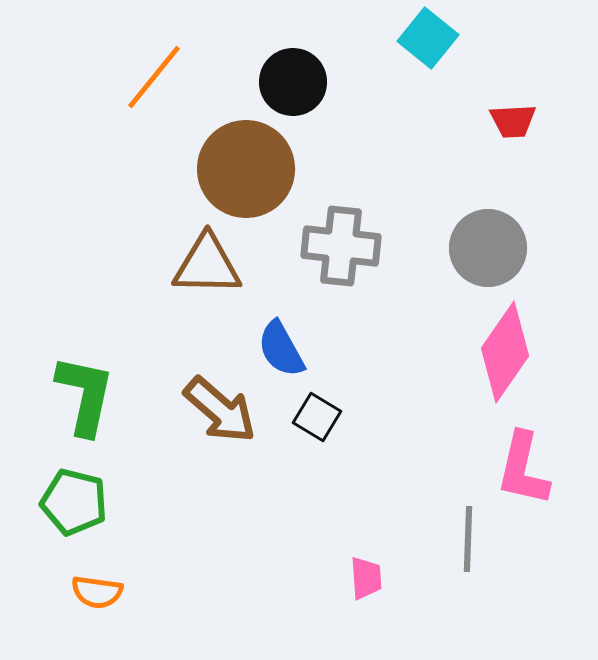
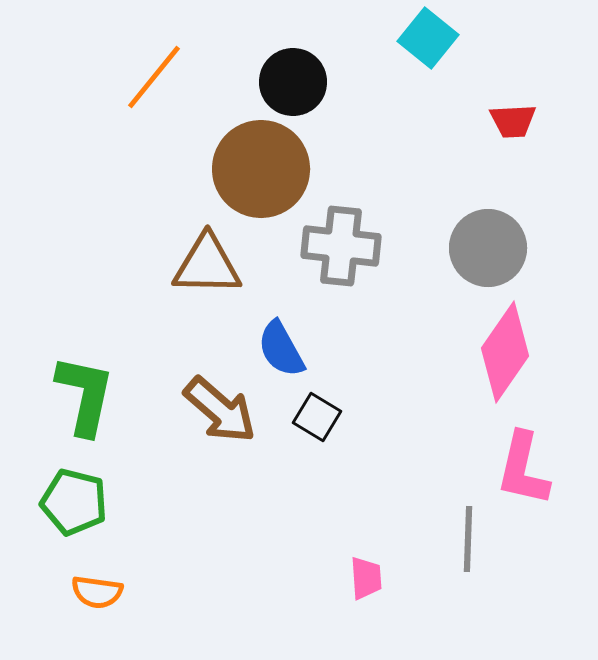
brown circle: moved 15 px right
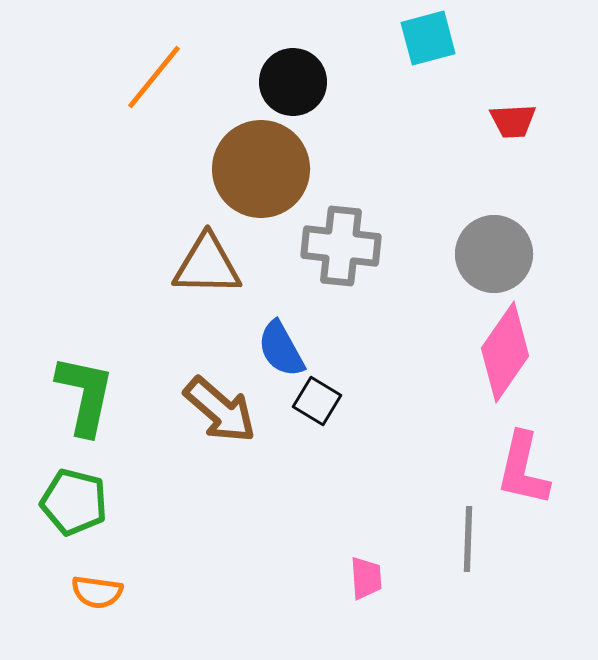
cyan square: rotated 36 degrees clockwise
gray circle: moved 6 px right, 6 px down
black square: moved 16 px up
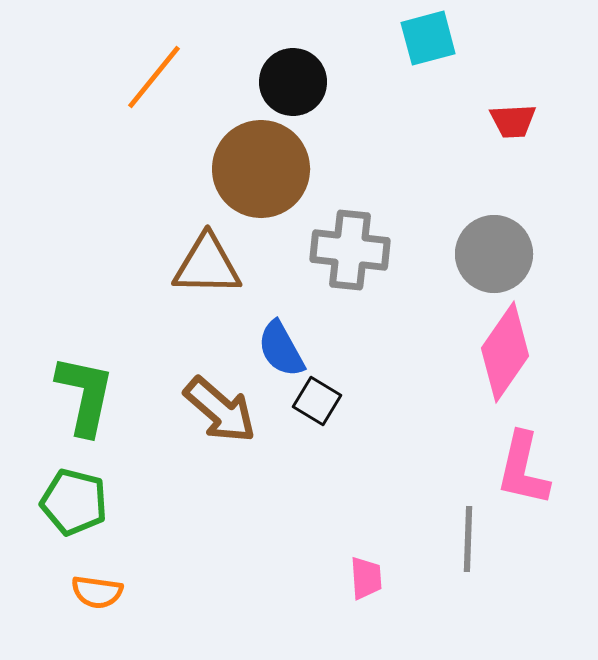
gray cross: moved 9 px right, 4 px down
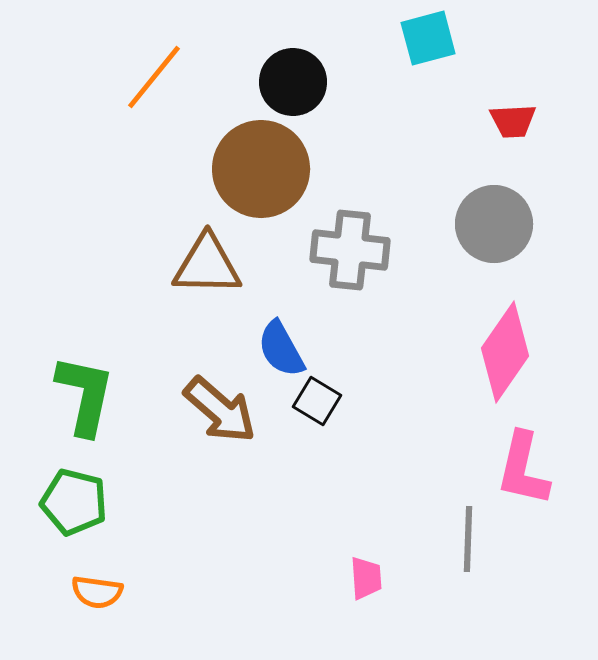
gray circle: moved 30 px up
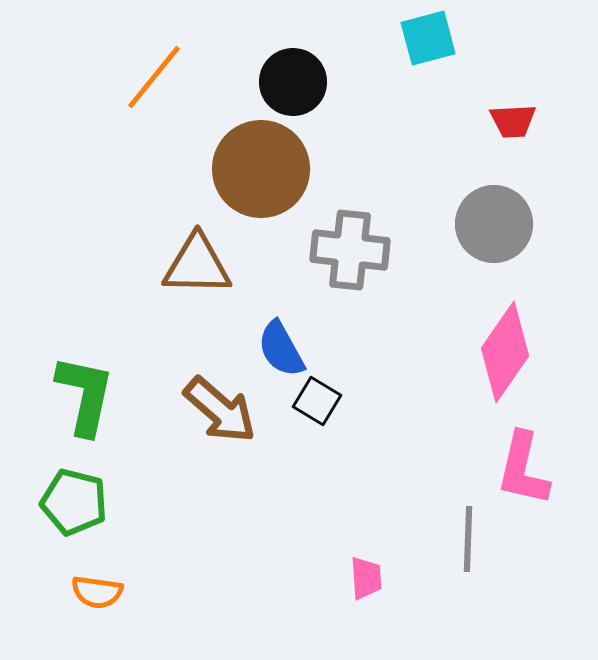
brown triangle: moved 10 px left
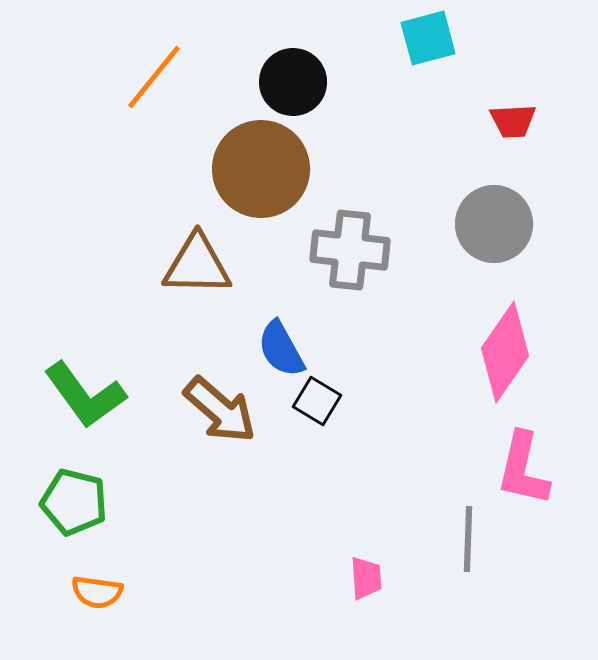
green L-shape: rotated 132 degrees clockwise
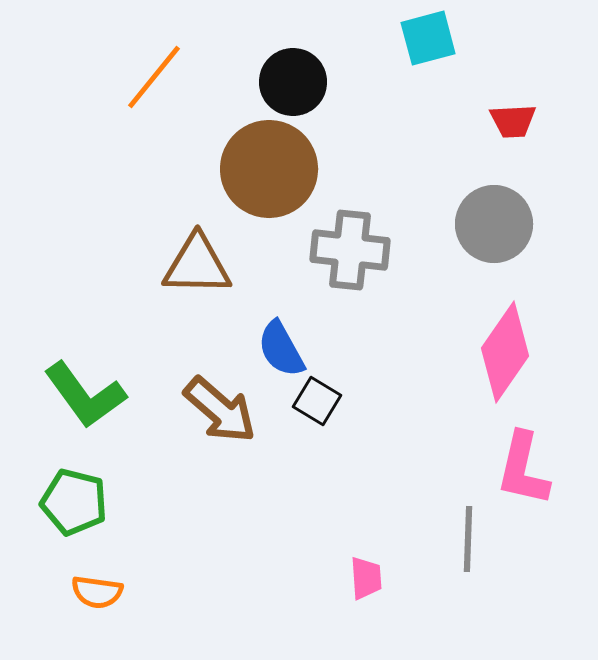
brown circle: moved 8 px right
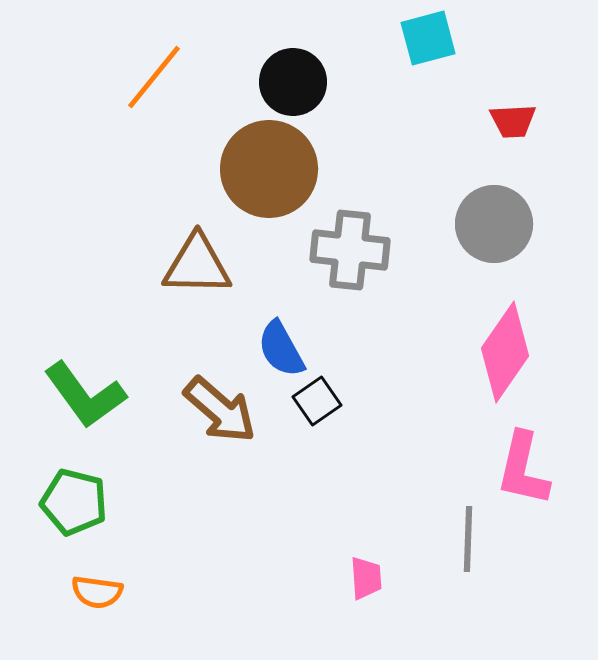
black square: rotated 24 degrees clockwise
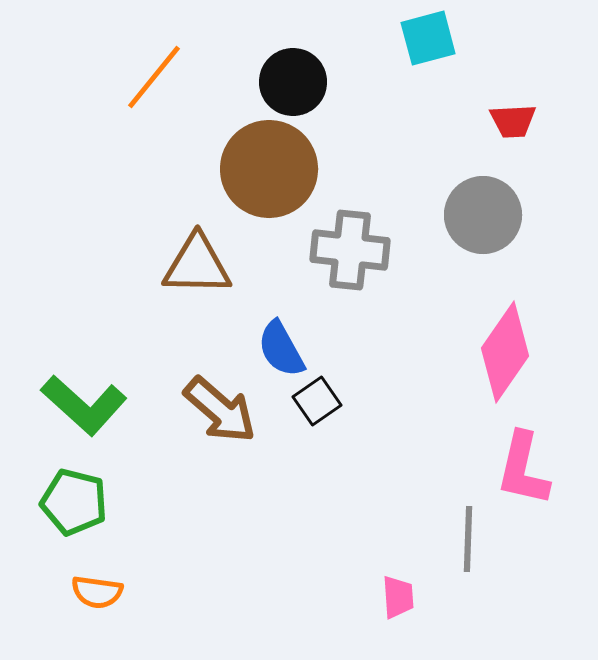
gray circle: moved 11 px left, 9 px up
green L-shape: moved 1 px left, 10 px down; rotated 12 degrees counterclockwise
pink trapezoid: moved 32 px right, 19 px down
